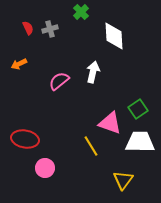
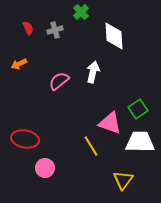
gray cross: moved 5 px right, 1 px down
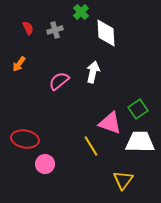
white diamond: moved 8 px left, 3 px up
orange arrow: rotated 28 degrees counterclockwise
pink circle: moved 4 px up
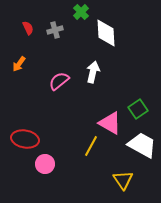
pink triangle: rotated 10 degrees clockwise
white trapezoid: moved 2 px right, 3 px down; rotated 28 degrees clockwise
yellow line: rotated 60 degrees clockwise
yellow triangle: rotated 10 degrees counterclockwise
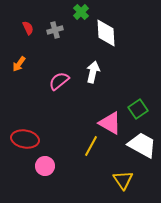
pink circle: moved 2 px down
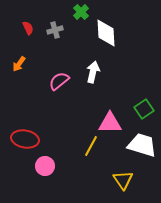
green square: moved 6 px right
pink triangle: rotated 30 degrees counterclockwise
white trapezoid: rotated 12 degrees counterclockwise
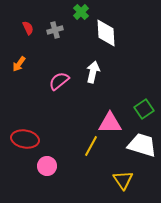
pink circle: moved 2 px right
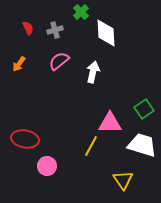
pink semicircle: moved 20 px up
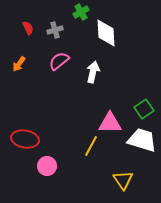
green cross: rotated 14 degrees clockwise
white trapezoid: moved 5 px up
